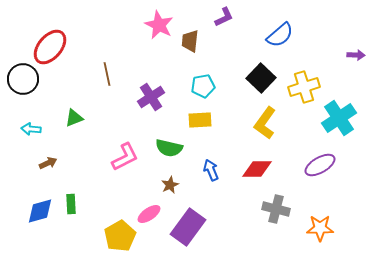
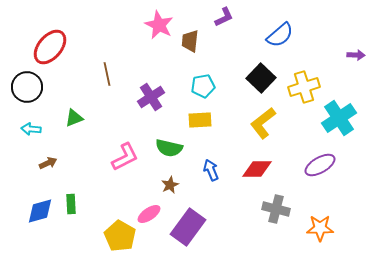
black circle: moved 4 px right, 8 px down
yellow L-shape: moved 2 px left; rotated 16 degrees clockwise
yellow pentagon: rotated 12 degrees counterclockwise
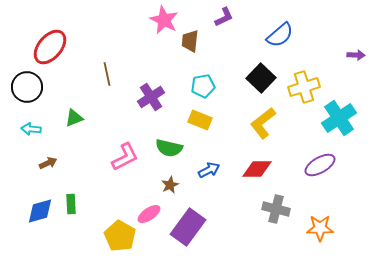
pink star: moved 5 px right, 5 px up
yellow rectangle: rotated 25 degrees clockwise
blue arrow: moved 2 px left; rotated 85 degrees clockwise
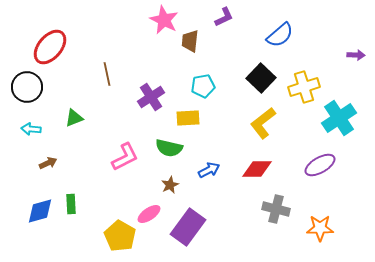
yellow rectangle: moved 12 px left, 2 px up; rotated 25 degrees counterclockwise
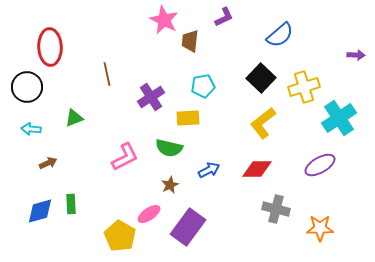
red ellipse: rotated 42 degrees counterclockwise
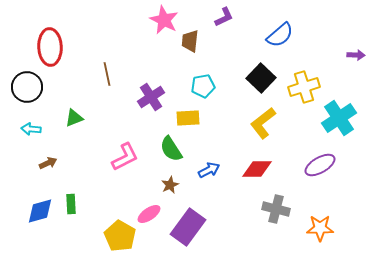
green semicircle: moved 2 px right, 1 px down; rotated 44 degrees clockwise
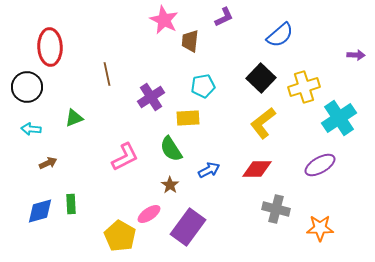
brown star: rotated 12 degrees counterclockwise
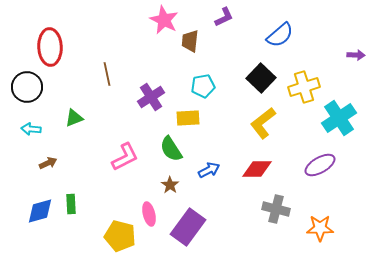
pink ellipse: rotated 70 degrees counterclockwise
yellow pentagon: rotated 16 degrees counterclockwise
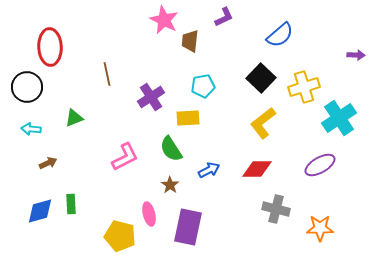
purple rectangle: rotated 24 degrees counterclockwise
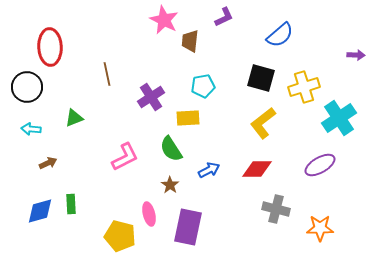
black square: rotated 28 degrees counterclockwise
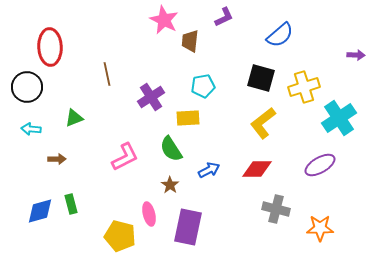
brown arrow: moved 9 px right, 4 px up; rotated 24 degrees clockwise
green rectangle: rotated 12 degrees counterclockwise
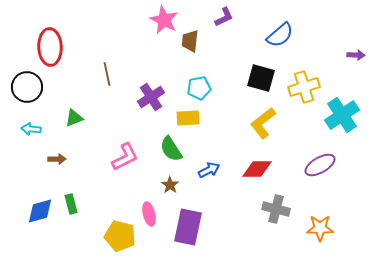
cyan pentagon: moved 4 px left, 2 px down
cyan cross: moved 3 px right, 3 px up
